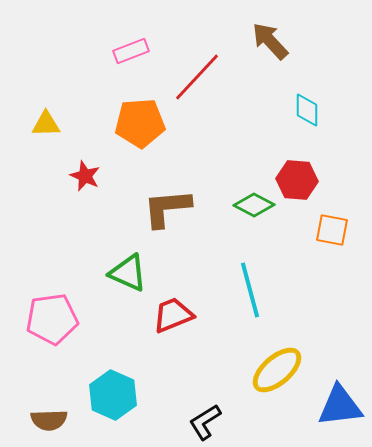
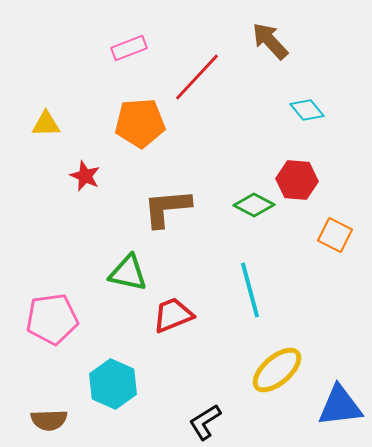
pink rectangle: moved 2 px left, 3 px up
cyan diamond: rotated 40 degrees counterclockwise
orange square: moved 3 px right, 5 px down; rotated 16 degrees clockwise
green triangle: rotated 12 degrees counterclockwise
cyan hexagon: moved 11 px up
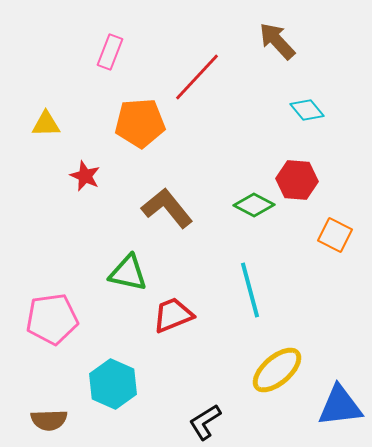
brown arrow: moved 7 px right
pink rectangle: moved 19 px left, 4 px down; rotated 48 degrees counterclockwise
brown L-shape: rotated 56 degrees clockwise
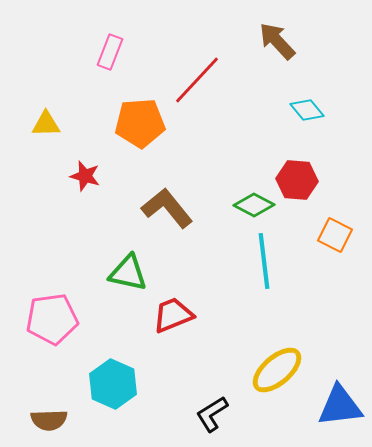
red line: moved 3 px down
red star: rotated 8 degrees counterclockwise
cyan line: moved 14 px right, 29 px up; rotated 8 degrees clockwise
black L-shape: moved 7 px right, 8 px up
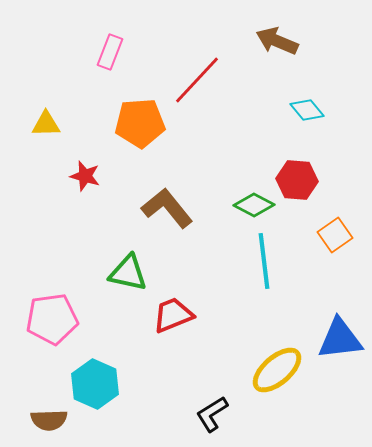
brown arrow: rotated 24 degrees counterclockwise
orange square: rotated 28 degrees clockwise
cyan hexagon: moved 18 px left
blue triangle: moved 67 px up
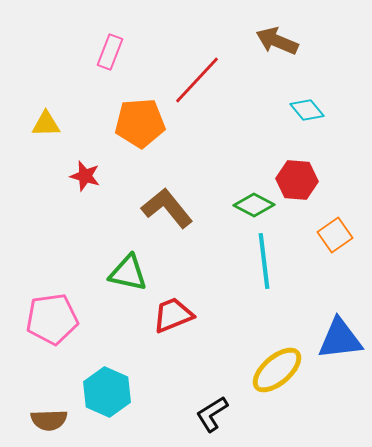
cyan hexagon: moved 12 px right, 8 px down
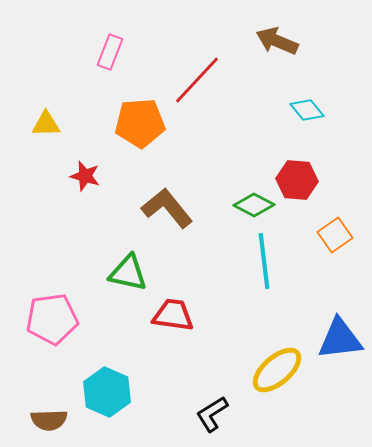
red trapezoid: rotated 30 degrees clockwise
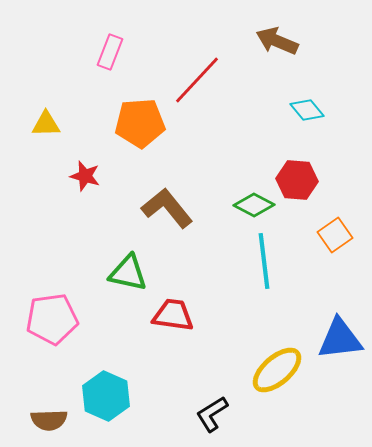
cyan hexagon: moved 1 px left, 4 px down
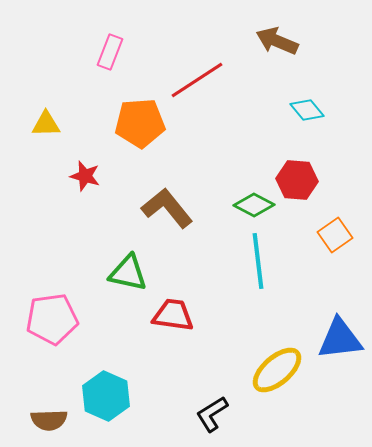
red line: rotated 14 degrees clockwise
cyan line: moved 6 px left
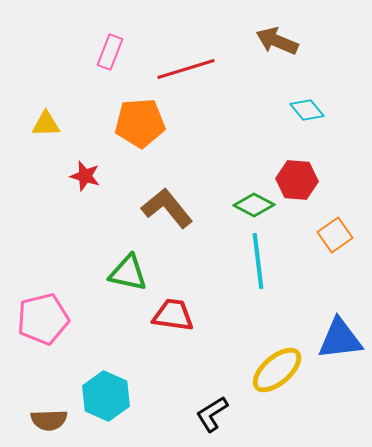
red line: moved 11 px left, 11 px up; rotated 16 degrees clockwise
pink pentagon: moved 9 px left; rotated 6 degrees counterclockwise
